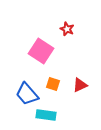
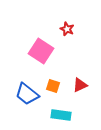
orange square: moved 2 px down
blue trapezoid: rotated 10 degrees counterclockwise
cyan rectangle: moved 15 px right
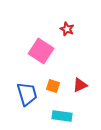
blue trapezoid: rotated 145 degrees counterclockwise
cyan rectangle: moved 1 px right, 1 px down
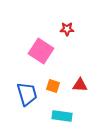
red star: rotated 24 degrees counterclockwise
red triangle: rotated 28 degrees clockwise
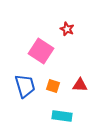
red star: rotated 24 degrees clockwise
blue trapezoid: moved 2 px left, 8 px up
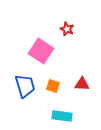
red triangle: moved 2 px right, 1 px up
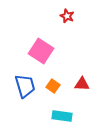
red star: moved 13 px up
orange square: rotated 16 degrees clockwise
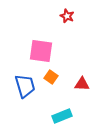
pink square: rotated 25 degrees counterclockwise
orange square: moved 2 px left, 9 px up
cyan rectangle: rotated 30 degrees counterclockwise
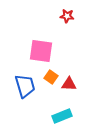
red star: rotated 16 degrees counterclockwise
red triangle: moved 13 px left
